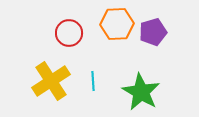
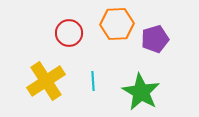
purple pentagon: moved 2 px right, 7 px down
yellow cross: moved 5 px left
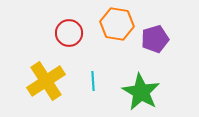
orange hexagon: rotated 12 degrees clockwise
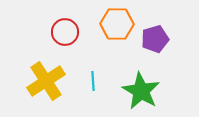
orange hexagon: rotated 8 degrees counterclockwise
red circle: moved 4 px left, 1 px up
green star: moved 1 px up
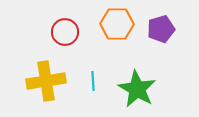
purple pentagon: moved 6 px right, 10 px up
yellow cross: rotated 24 degrees clockwise
green star: moved 4 px left, 2 px up
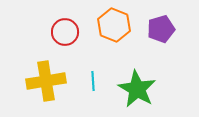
orange hexagon: moved 3 px left, 1 px down; rotated 20 degrees clockwise
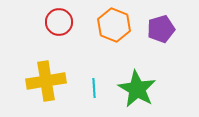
red circle: moved 6 px left, 10 px up
cyan line: moved 1 px right, 7 px down
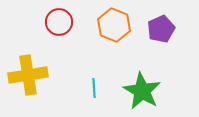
purple pentagon: rotated 8 degrees counterclockwise
yellow cross: moved 18 px left, 6 px up
green star: moved 5 px right, 2 px down
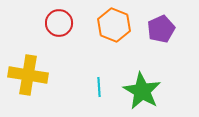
red circle: moved 1 px down
yellow cross: rotated 18 degrees clockwise
cyan line: moved 5 px right, 1 px up
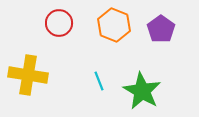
purple pentagon: rotated 12 degrees counterclockwise
cyan line: moved 6 px up; rotated 18 degrees counterclockwise
